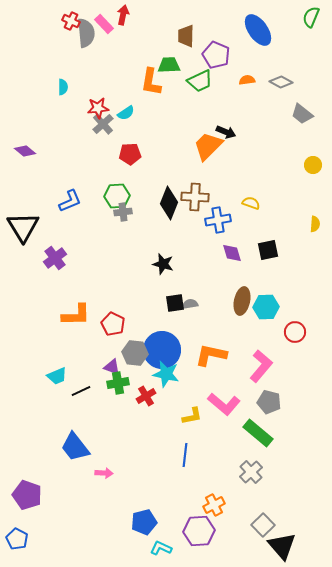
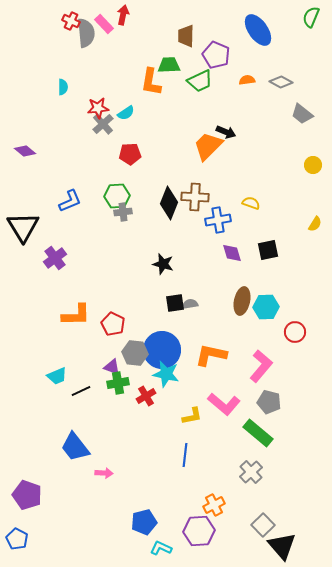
yellow semicircle at (315, 224): rotated 28 degrees clockwise
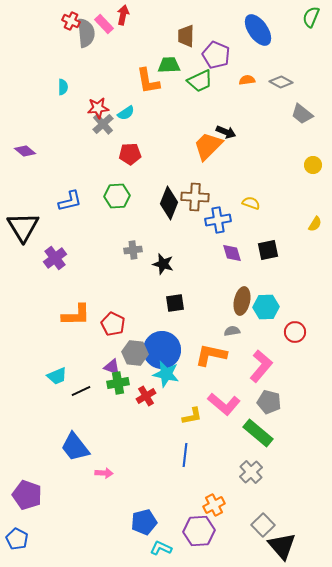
orange L-shape at (151, 82): moved 3 px left, 1 px up; rotated 20 degrees counterclockwise
blue L-shape at (70, 201): rotated 10 degrees clockwise
gray cross at (123, 212): moved 10 px right, 38 px down
gray semicircle at (190, 304): moved 42 px right, 27 px down
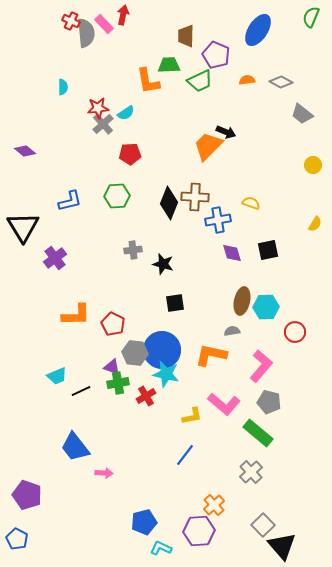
blue ellipse at (258, 30): rotated 68 degrees clockwise
blue line at (185, 455): rotated 30 degrees clockwise
orange cross at (214, 505): rotated 15 degrees counterclockwise
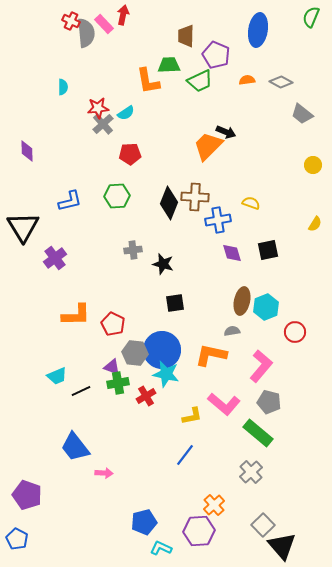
blue ellipse at (258, 30): rotated 24 degrees counterclockwise
purple diamond at (25, 151): moved 2 px right; rotated 50 degrees clockwise
cyan hexagon at (266, 307): rotated 20 degrees counterclockwise
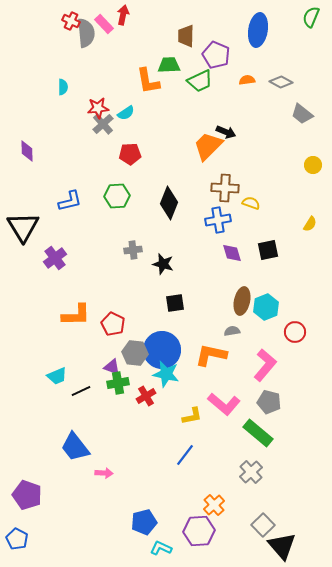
brown cross at (195, 197): moved 30 px right, 9 px up
yellow semicircle at (315, 224): moved 5 px left
pink L-shape at (261, 366): moved 4 px right, 1 px up
